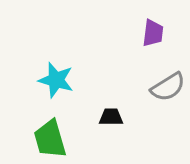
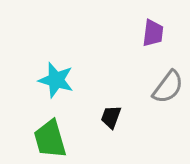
gray semicircle: rotated 21 degrees counterclockwise
black trapezoid: rotated 70 degrees counterclockwise
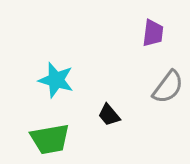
black trapezoid: moved 2 px left, 2 px up; rotated 60 degrees counterclockwise
green trapezoid: rotated 84 degrees counterclockwise
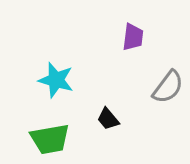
purple trapezoid: moved 20 px left, 4 px down
black trapezoid: moved 1 px left, 4 px down
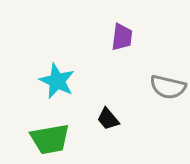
purple trapezoid: moved 11 px left
cyan star: moved 1 px right, 1 px down; rotated 9 degrees clockwise
gray semicircle: rotated 66 degrees clockwise
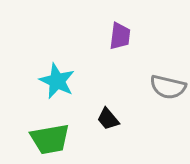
purple trapezoid: moved 2 px left, 1 px up
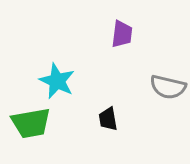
purple trapezoid: moved 2 px right, 2 px up
black trapezoid: rotated 30 degrees clockwise
green trapezoid: moved 19 px left, 16 px up
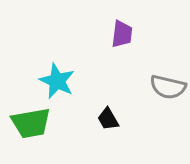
black trapezoid: rotated 20 degrees counterclockwise
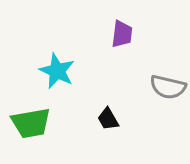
cyan star: moved 10 px up
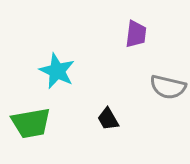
purple trapezoid: moved 14 px right
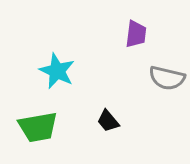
gray semicircle: moved 1 px left, 9 px up
black trapezoid: moved 2 px down; rotated 10 degrees counterclockwise
green trapezoid: moved 7 px right, 4 px down
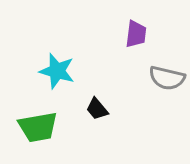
cyan star: rotated 9 degrees counterclockwise
black trapezoid: moved 11 px left, 12 px up
